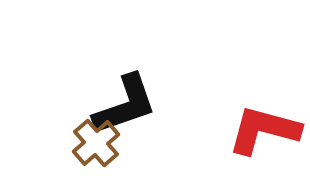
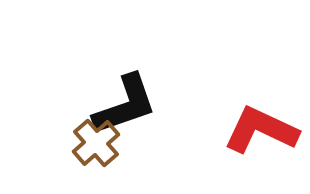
red L-shape: moved 3 px left; rotated 10 degrees clockwise
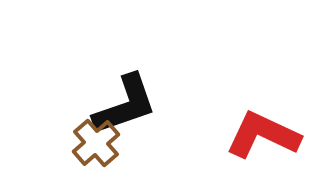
red L-shape: moved 2 px right, 5 px down
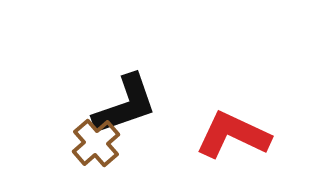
red L-shape: moved 30 px left
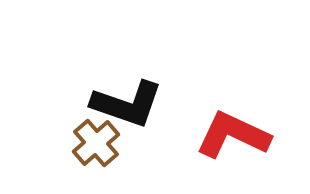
black L-shape: moved 2 px right, 1 px up; rotated 38 degrees clockwise
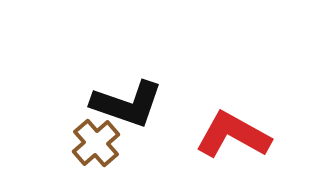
red L-shape: rotated 4 degrees clockwise
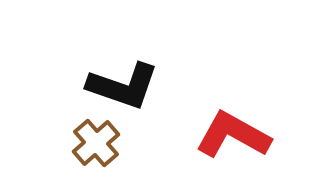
black L-shape: moved 4 px left, 18 px up
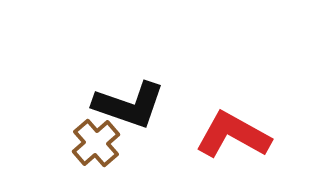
black L-shape: moved 6 px right, 19 px down
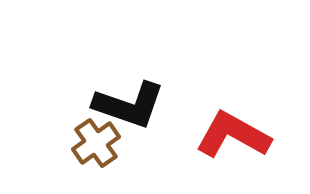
brown cross: rotated 6 degrees clockwise
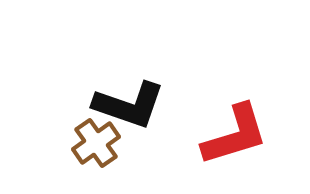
red L-shape: moved 2 px right; rotated 134 degrees clockwise
